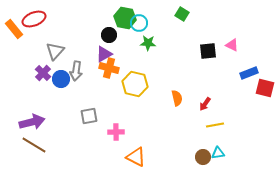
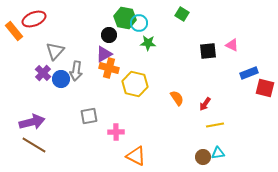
orange rectangle: moved 2 px down
orange semicircle: rotated 21 degrees counterclockwise
orange triangle: moved 1 px up
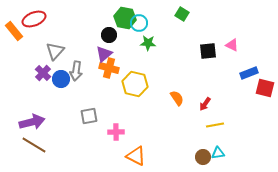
purple triangle: rotated 12 degrees counterclockwise
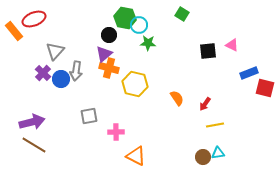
cyan circle: moved 2 px down
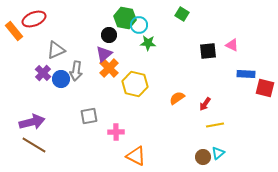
gray triangle: moved 1 px right, 1 px up; rotated 24 degrees clockwise
orange cross: rotated 30 degrees clockwise
blue rectangle: moved 3 px left, 1 px down; rotated 24 degrees clockwise
orange semicircle: rotated 91 degrees counterclockwise
cyan triangle: rotated 32 degrees counterclockwise
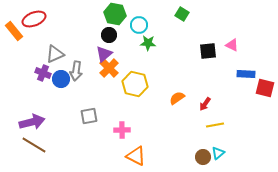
green hexagon: moved 10 px left, 4 px up
gray triangle: moved 1 px left, 4 px down
purple cross: rotated 21 degrees counterclockwise
pink cross: moved 6 px right, 2 px up
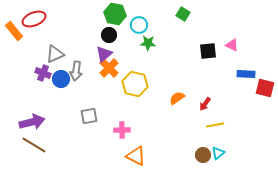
green square: moved 1 px right
brown circle: moved 2 px up
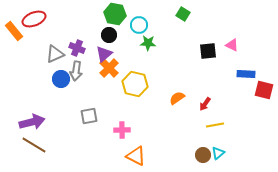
purple cross: moved 34 px right, 25 px up
red square: moved 1 px left, 2 px down
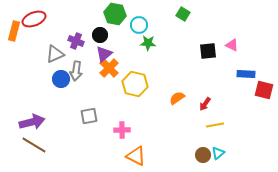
orange rectangle: rotated 54 degrees clockwise
black circle: moved 9 px left
purple cross: moved 1 px left, 7 px up
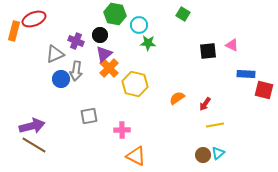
purple arrow: moved 4 px down
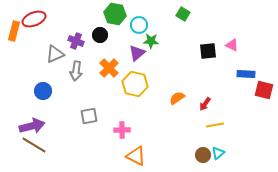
green star: moved 3 px right, 2 px up
purple triangle: moved 33 px right, 1 px up
blue circle: moved 18 px left, 12 px down
